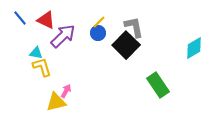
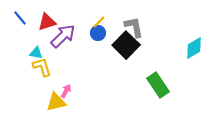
red triangle: moved 1 px right, 2 px down; rotated 42 degrees counterclockwise
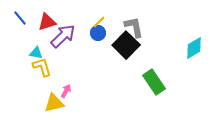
green rectangle: moved 4 px left, 3 px up
yellow triangle: moved 2 px left, 1 px down
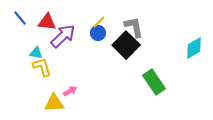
red triangle: rotated 24 degrees clockwise
pink arrow: moved 4 px right; rotated 32 degrees clockwise
yellow triangle: rotated 10 degrees clockwise
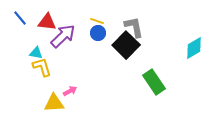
yellow line: moved 2 px left, 1 px up; rotated 64 degrees clockwise
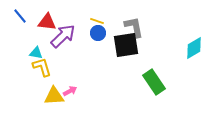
blue line: moved 2 px up
black square: rotated 36 degrees clockwise
yellow triangle: moved 7 px up
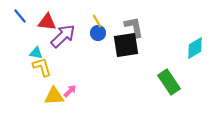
yellow line: rotated 40 degrees clockwise
cyan diamond: moved 1 px right
green rectangle: moved 15 px right
pink arrow: rotated 16 degrees counterclockwise
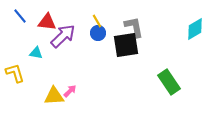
cyan diamond: moved 19 px up
yellow L-shape: moved 27 px left, 6 px down
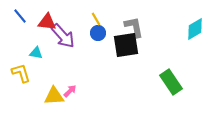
yellow line: moved 1 px left, 2 px up
purple arrow: rotated 92 degrees clockwise
yellow L-shape: moved 6 px right
green rectangle: moved 2 px right
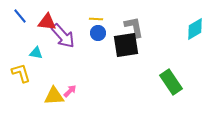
yellow line: rotated 56 degrees counterclockwise
